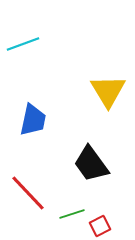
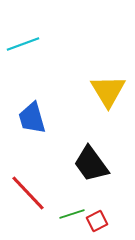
blue trapezoid: moved 1 px left, 2 px up; rotated 152 degrees clockwise
red square: moved 3 px left, 5 px up
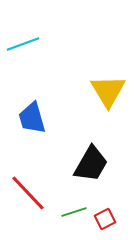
black trapezoid: rotated 114 degrees counterclockwise
green line: moved 2 px right, 2 px up
red square: moved 8 px right, 2 px up
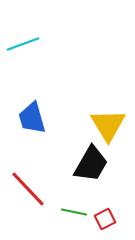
yellow triangle: moved 34 px down
red line: moved 4 px up
green line: rotated 30 degrees clockwise
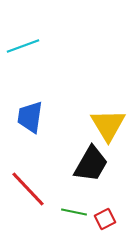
cyan line: moved 2 px down
blue trapezoid: moved 2 px left, 1 px up; rotated 24 degrees clockwise
